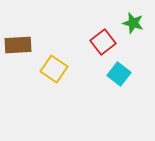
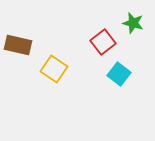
brown rectangle: rotated 16 degrees clockwise
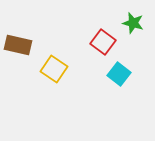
red square: rotated 15 degrees counterclockwise
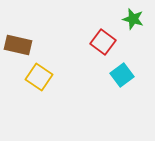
green star: moved 4 px up
yellow square: moved 15 px left, 8 px down
cyan square: moved 3 px right, 1 px down; rotated 15 degrees clockwise
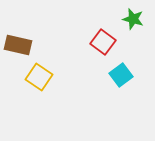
cyan square: moved 1 px left
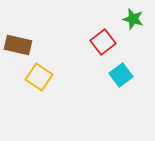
red square: rotated 15 degrees clockwise
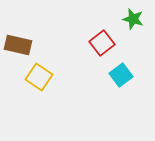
red square: moved 1 px left, 1 px down
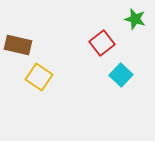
green star: moved 2 px right
cyan square: rotated 10 degrees counterclockwise
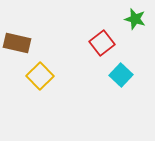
brown rectangle: moved 1 px left, 2 px up
yellow square: moved 1 px right, 1 px up; rotated 12 degrees clockwise
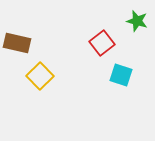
green star: moved 2 px right, 2 px down
cyan square: rotated 25 degrees counterclockwise
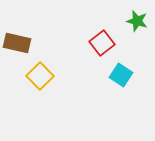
cyan square: rotated 15 degrees clockwise
